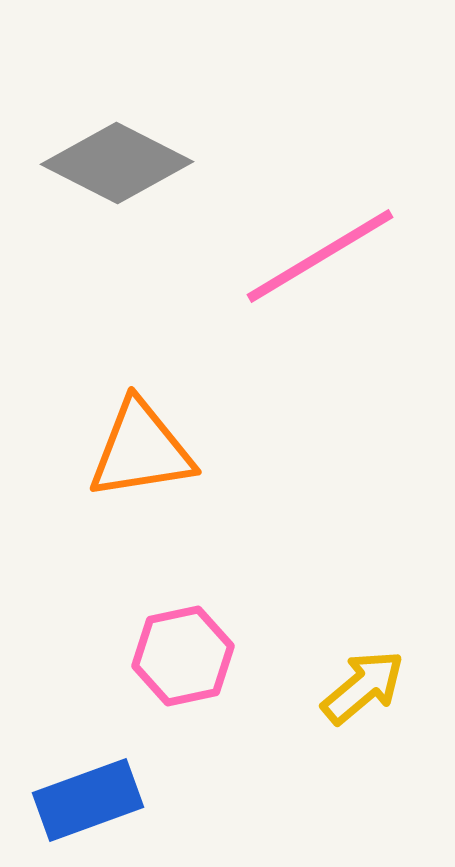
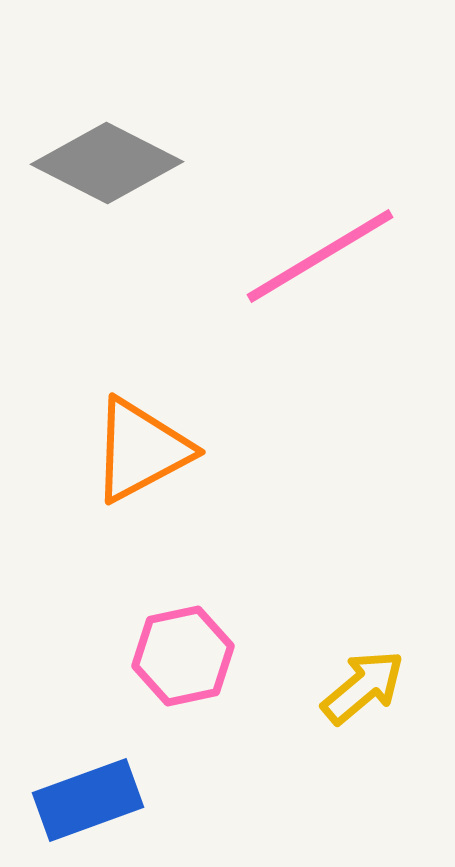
gray diamond: moved 10 px left
orange triangle: rotated 19 degrees counterclockwise
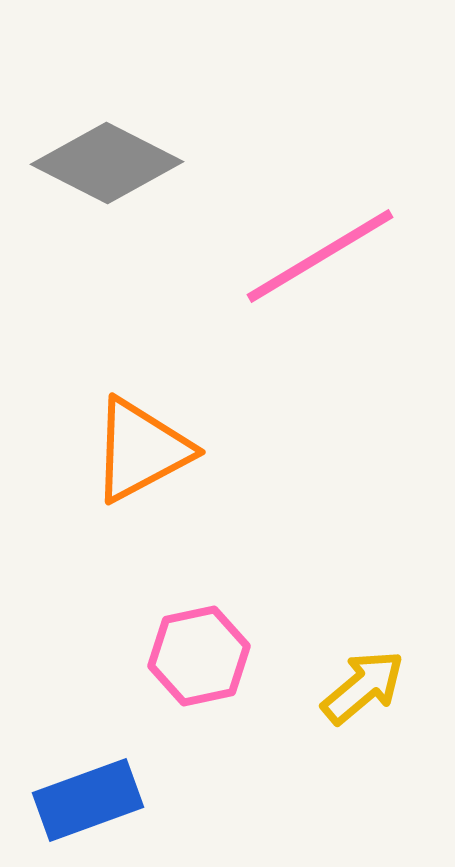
pink hexagon: moved 16 px right
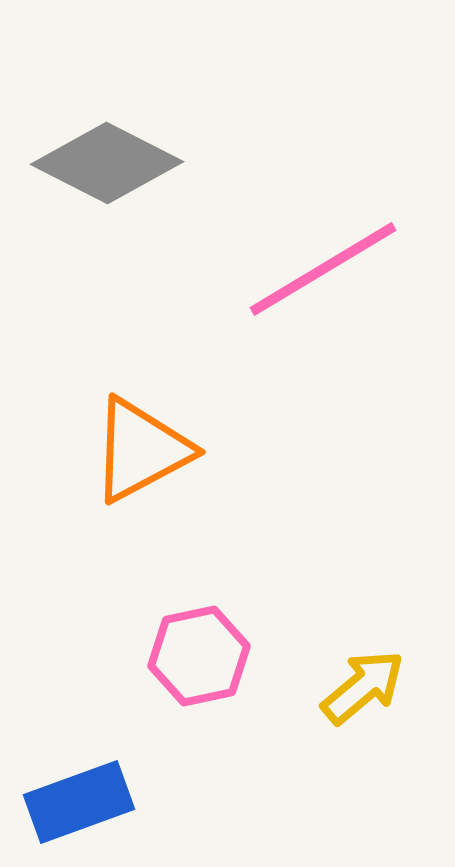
pink line: moved 3 px right, 13 px down
blue rectangle: moved 9 px left, 2 px down
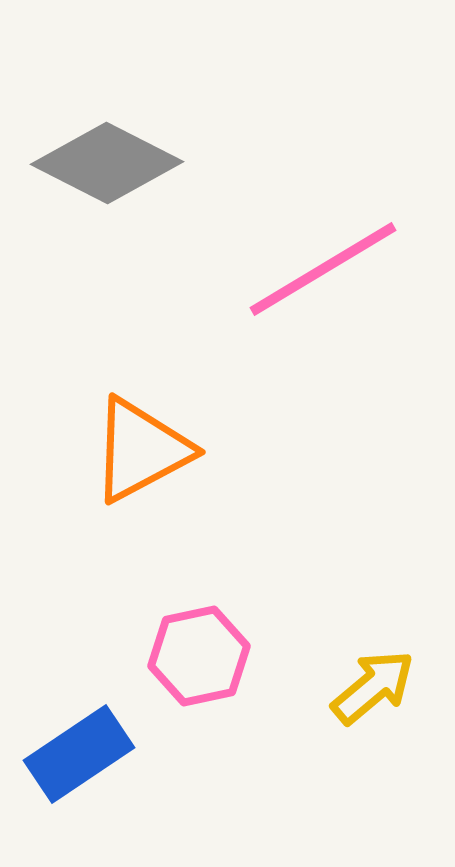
yellow arrow: moved 10 px right
blue rectangle: moved 48 px up; rotated 14 degrees counterclockwise
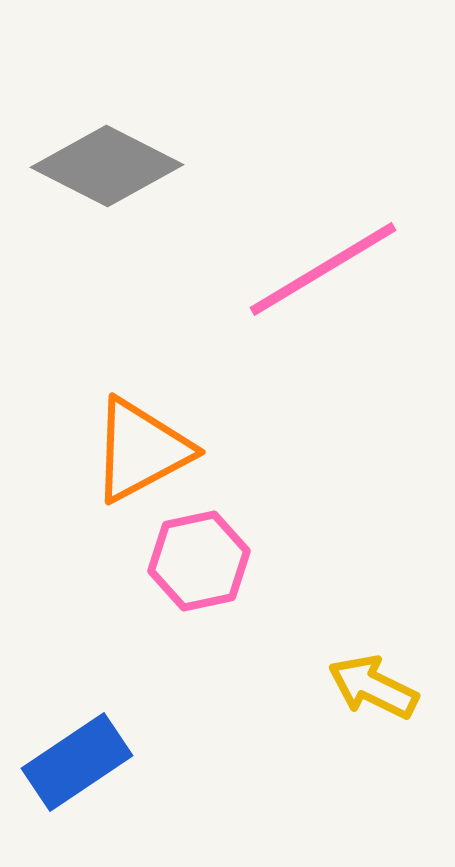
gray diamond: moved 3 px down
pink hexagon: moved 95 px up
yellow arrow: rotated 114 degrees counterclockwise
blue rectangle: moved 2 px left, 8 px down
